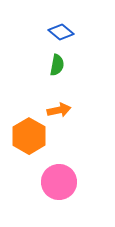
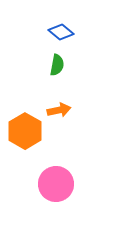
orange hexagon: moved 4 px left, 5 px up
pink circle: moved 3 px left, 2 px down
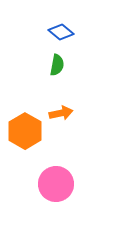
orange arrow: moved 2 px right, 3 px down
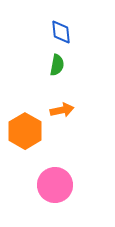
blue diamond: rotated 45 degrees clockwise
orange arrow: moved 1 px right, 3 px up
pink circle: moved 1 px left, 1 px down
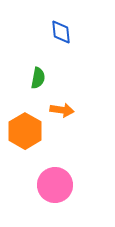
green semicircle: moved 19 px left, 13 px down
orange arrow: rotated 20 degrees clockwise
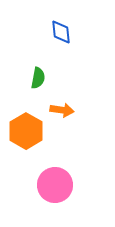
orange hexagon: moved 1 px right
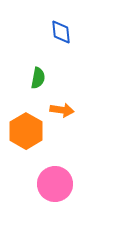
pink circle: moved 1 px up
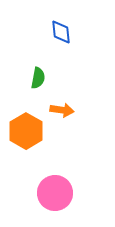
pink circle: moved 9 px down
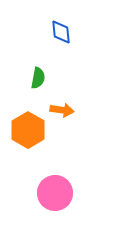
orange hexagon: moved 2 px right, 1 px up
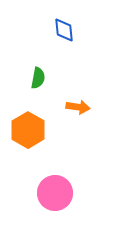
blue diamond: moved 3 px right, 2 px up
orange arrow: moved 16 px right, 3 px up
